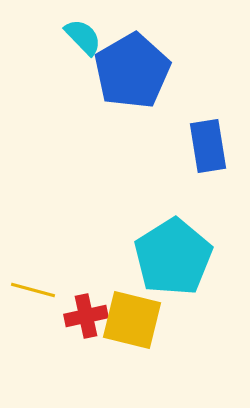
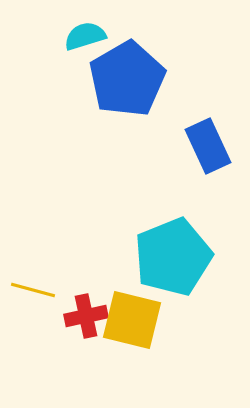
cyan semicircle: moved 2 px right, 1 px up; rotated 63 degrees counterclockwise
blue pentagon: moved 5 px left, 8 px down
blue rectangle: rotated 16 degrees counterclockwise
cyan pentagon: rotated 10 degrees clockwise
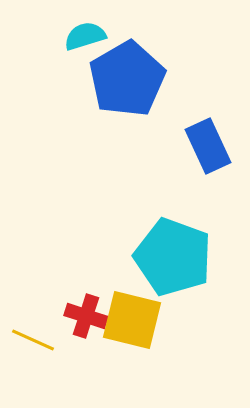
cyan pentagon: rotated 30 degrees counterclockwise
yellow line: moved 50 px down; rotated 9 degrees clockwise
red cross: rotated 30 degrees clockwise
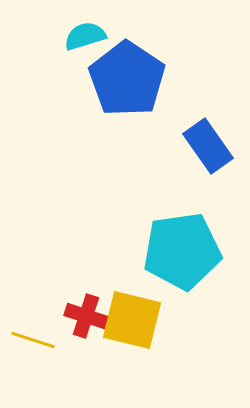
blue pentagon: rotated 8 degrees counterclockwise
blue rectangle: rotated 10 degrees counterclockwise
cyan pentagon: moved 9 px right, 6 px up; rotated 28 degrees counterclockwise
yellow line: rotated 6 degrees counterclockwise
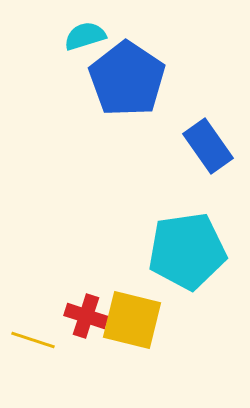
cyan pentagon: moved 5 px right
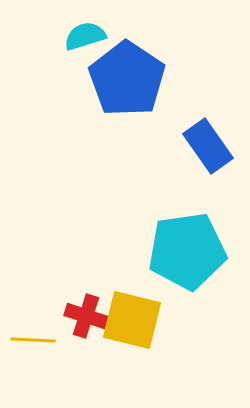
yellow line: rotated 15 degrees counterclockwise
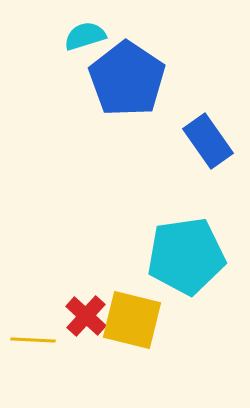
blue rectangle: moved 5 px up
cyan pentagon: moved 1 px left, 5 px down
red cross: rotated 24 degrees clockwise
